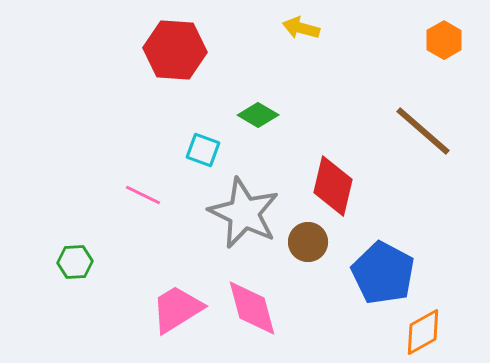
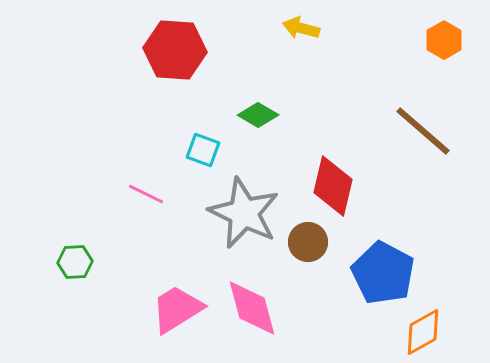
pink line: moved 3 px right, 1 px up
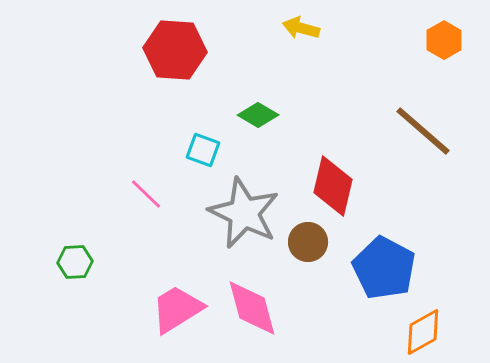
pink line: rotated 18 degrees clockwise
blue pentagon: moved 1 px right, 5 px up
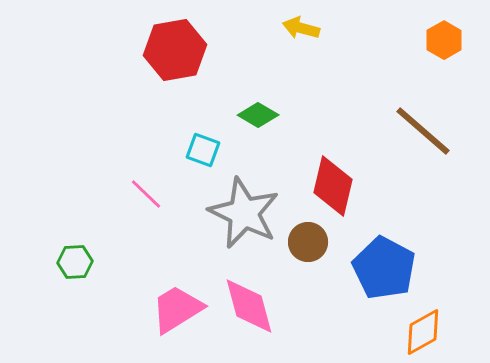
red hexagon: rotated 14 degrees counterclockwise
pink diamond: moved 3 px left, 2 px up
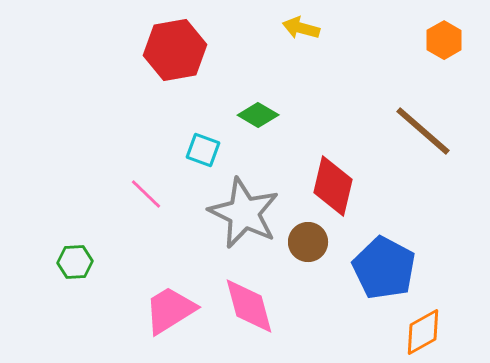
pink trapezoid: moved 7 px left, 1 px down
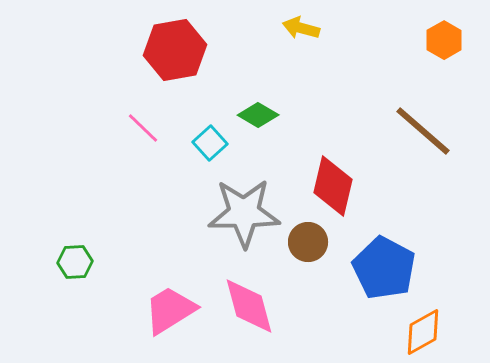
cyan square: moved 7 px right, 7 px up; rotated 28 degrees clockwise
pink line: moved 3 px left, 66 px up
gray star: rotated 26 degrees counterclockwise
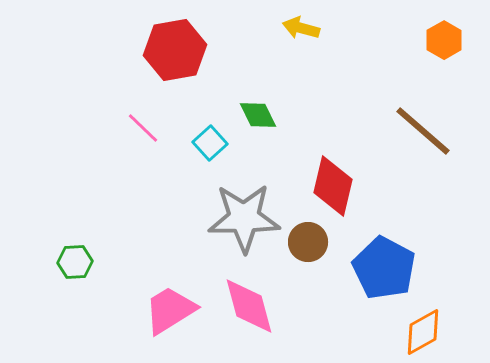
green diamond: rotated 33 degrees clockwise
gray star: moved 5 px down
